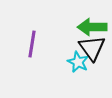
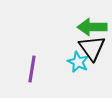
purple line: moved 25 px down
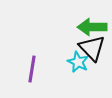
black triangle: rotated 8 degrees counterclockwise
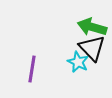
green arrow: rotated 16 degrees clockwise
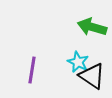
black triangle: moved 28 px down; rotated 12 degrees counterclockwise
purple line: moved 1 px down
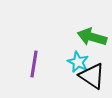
green arrow: moved 10 px down
purple line: moved 2 px right, 6 px up
